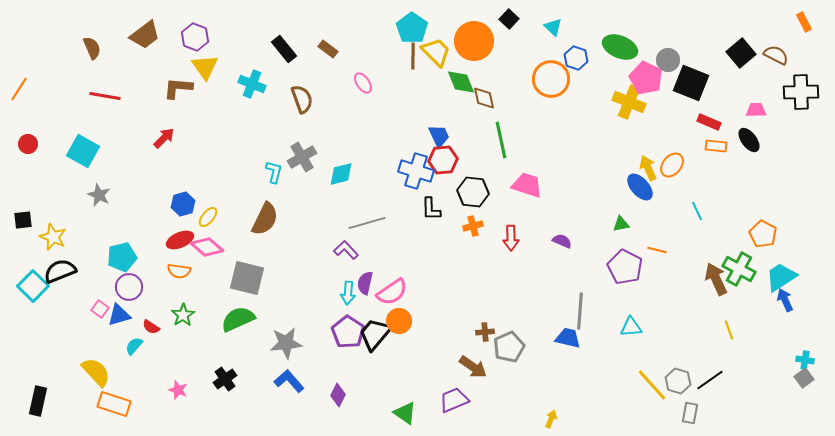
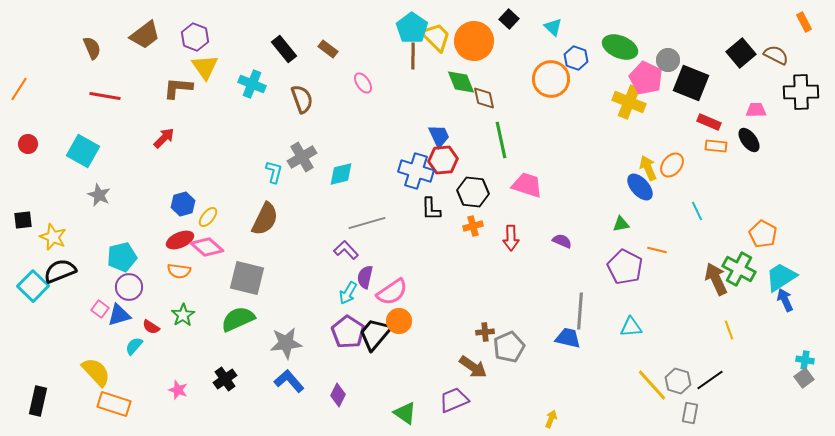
yellow trapezoid at (436, 52): moved 15 px up
purple semicircle at (365, 283): moved 6 px up
cyan arrow at (348, 293): rotated 25 degrees clockwise
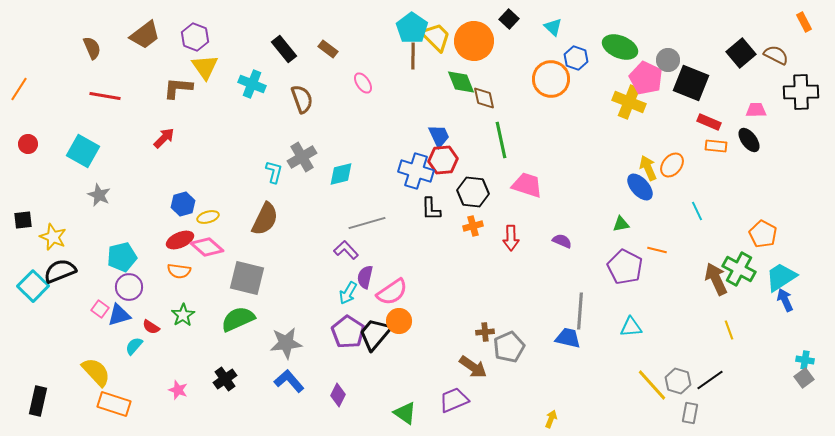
yellow ellipse at (208, 217): rotated 35 degrees clockwise
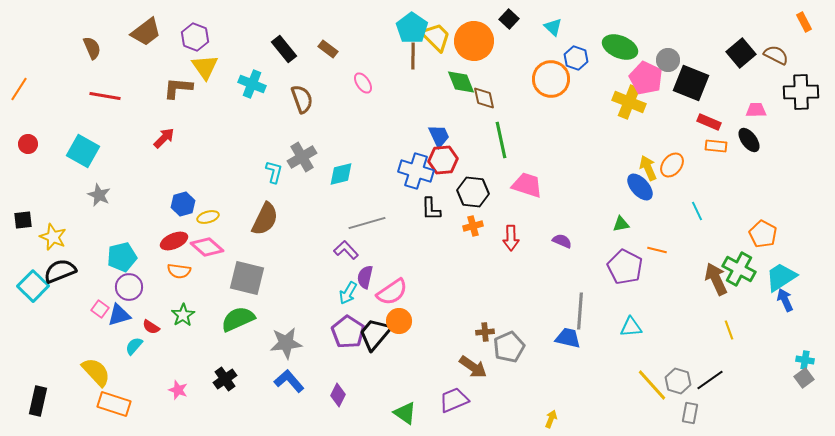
brown trapezoid at (145, 35): moved 1 px right, 3 px up
red ellipse at (180, 240): moved 6 px left, 1 px down
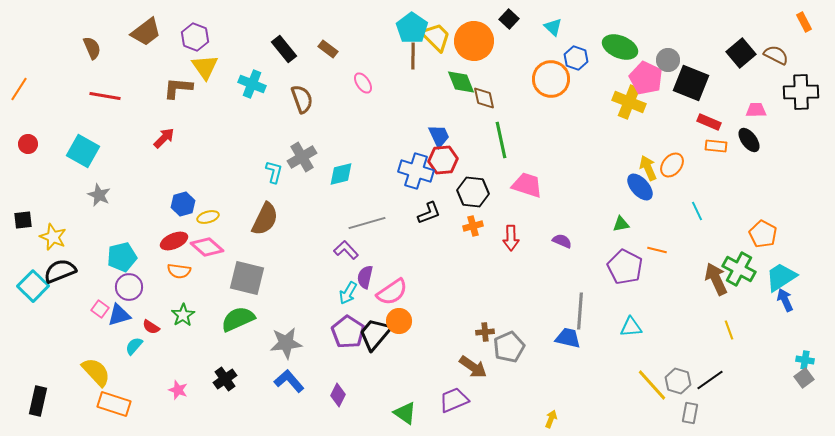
black L-shape at (431, 209): moved 2 px left, 4 px down; rotated 110 degrees counterclockwise
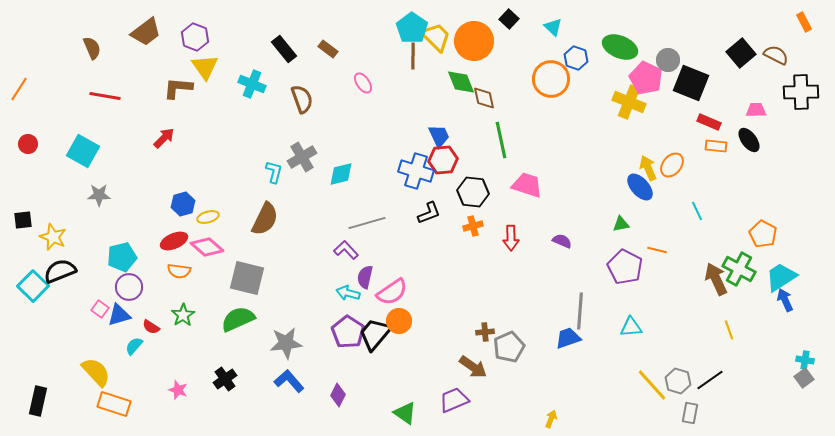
gray star at (99, 195): rotated 25 degrees counterclockwise
cyan arrow at (348, 293): rotated 75 degrees clockwise
blue trapezoid at (568, 338): rotated 32 degrees counterclockwise
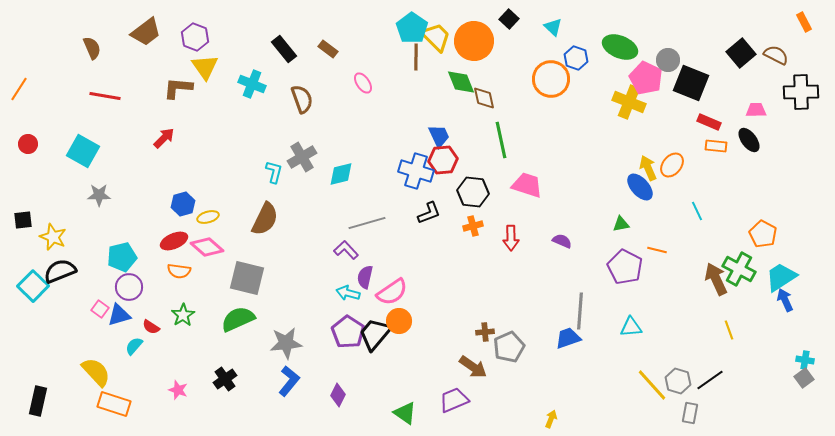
brown line at (413, 56): moved 3 px right, 1 px down
blue L-shape at (289, 381): rotated 80 degrees clockwise
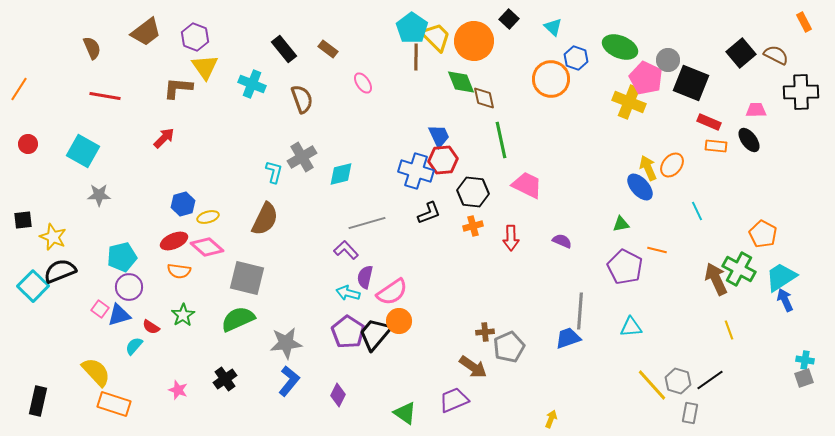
pink trapezoid at (527, 185): rotated 8 degrees clockwise
gray square at (804, 378): rotated 18 degrees clockwise
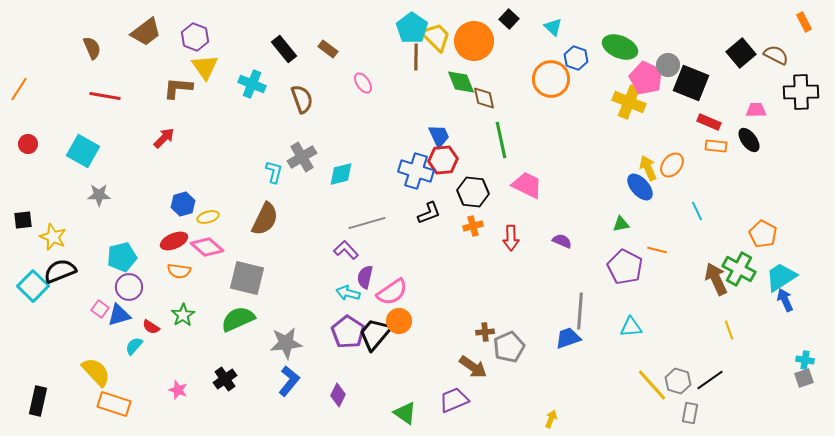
gray circle at (668, 60): moved 5 px down
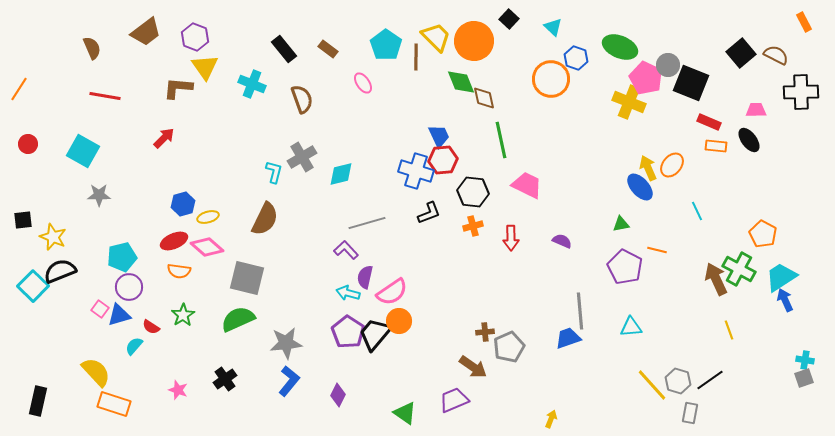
cyan pentagon at (412, 28): moved 26 px left, 17 px down
gray line at (580, 311): rotated 9 degrees counterclockwise
